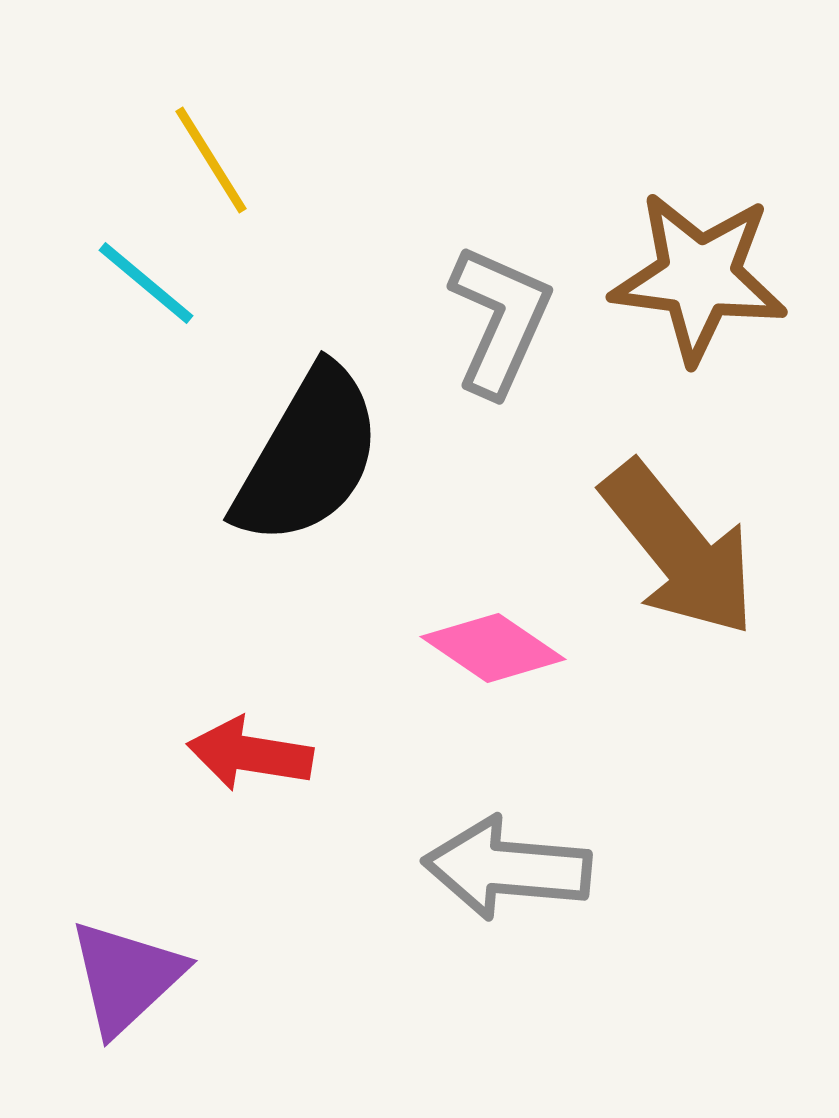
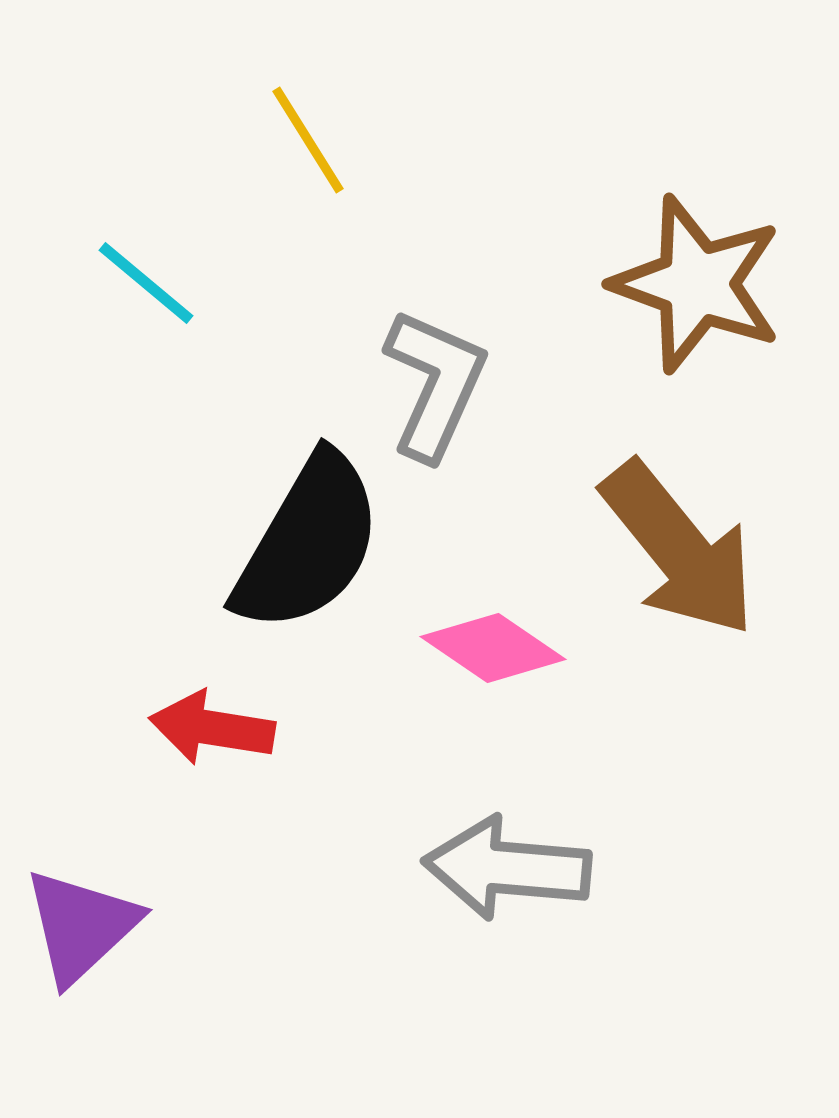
yellow line: moved 97 px right, 20 px up
brown star: moved 2 px left, 7 px down; rotated 13 degrees clockwise
gray L-shape: moved 65 px left, 64 px down
black semicircle: moved 87 px down
red arrow: moved 38 px left, 26 px up
purple triangle: moved 45 px left, 51 px up
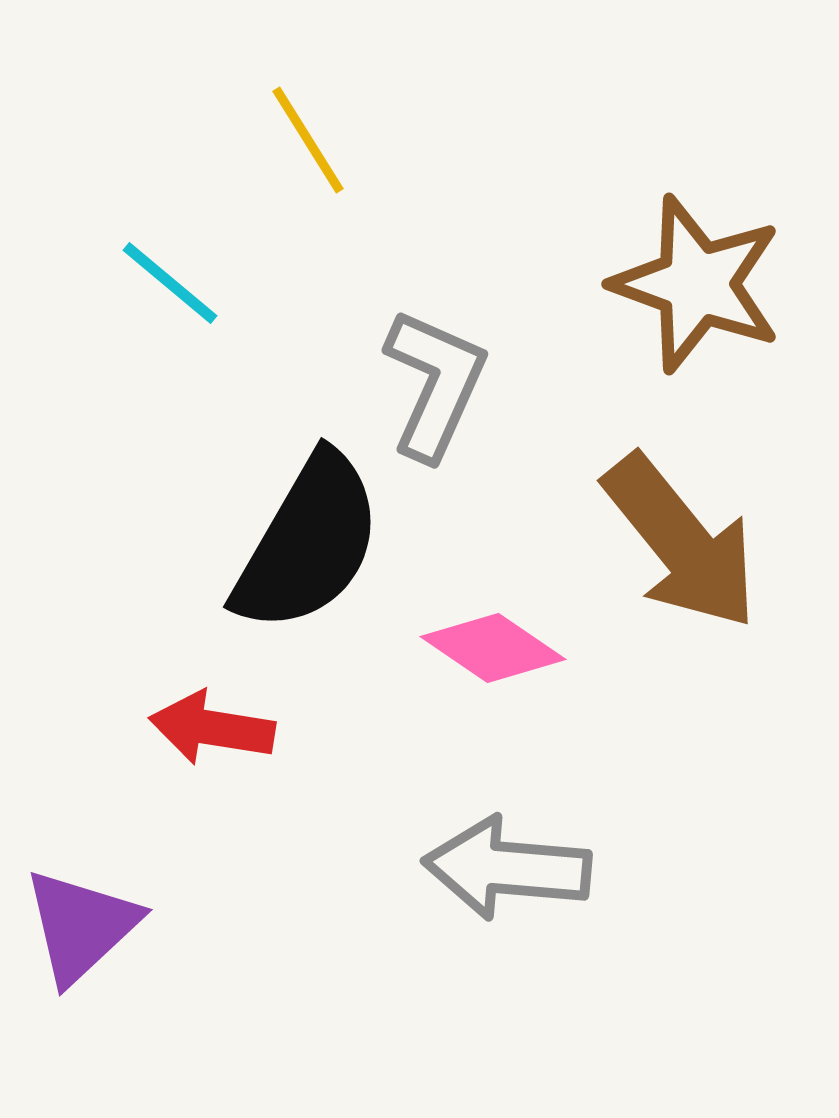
cyan line: moved 24 px right
brown arrow: moved 2 px right, 7 px up
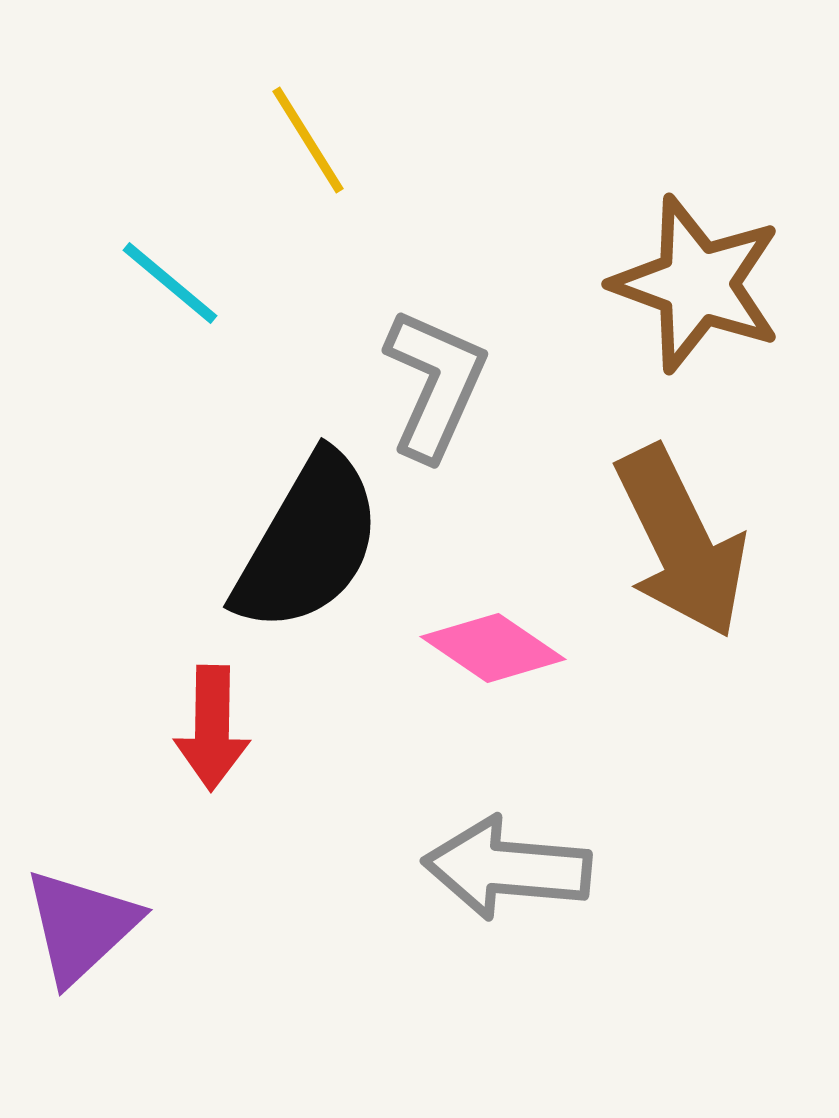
brown arrow: rotated 13 degrees clockwise
red arrow: rotated 98 degrees counterclockwise
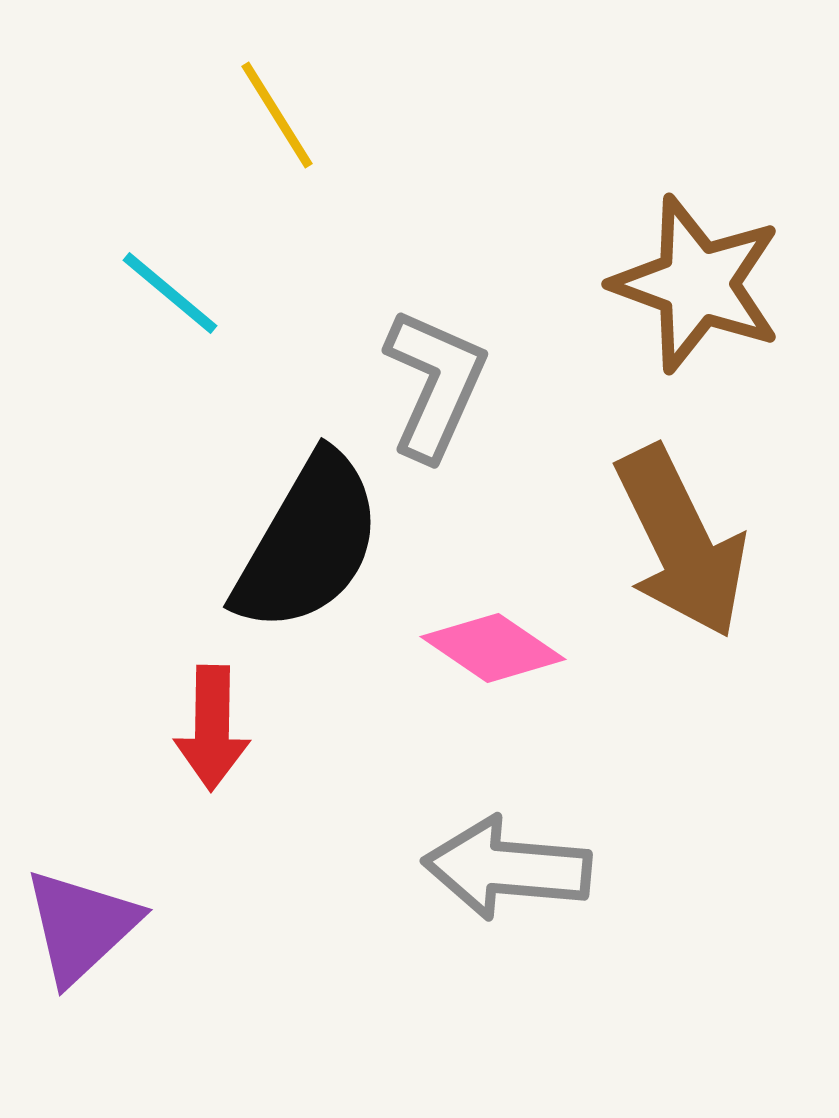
yellow line: moved 31 px left, 25 px up
cyan line: moved 10 px down
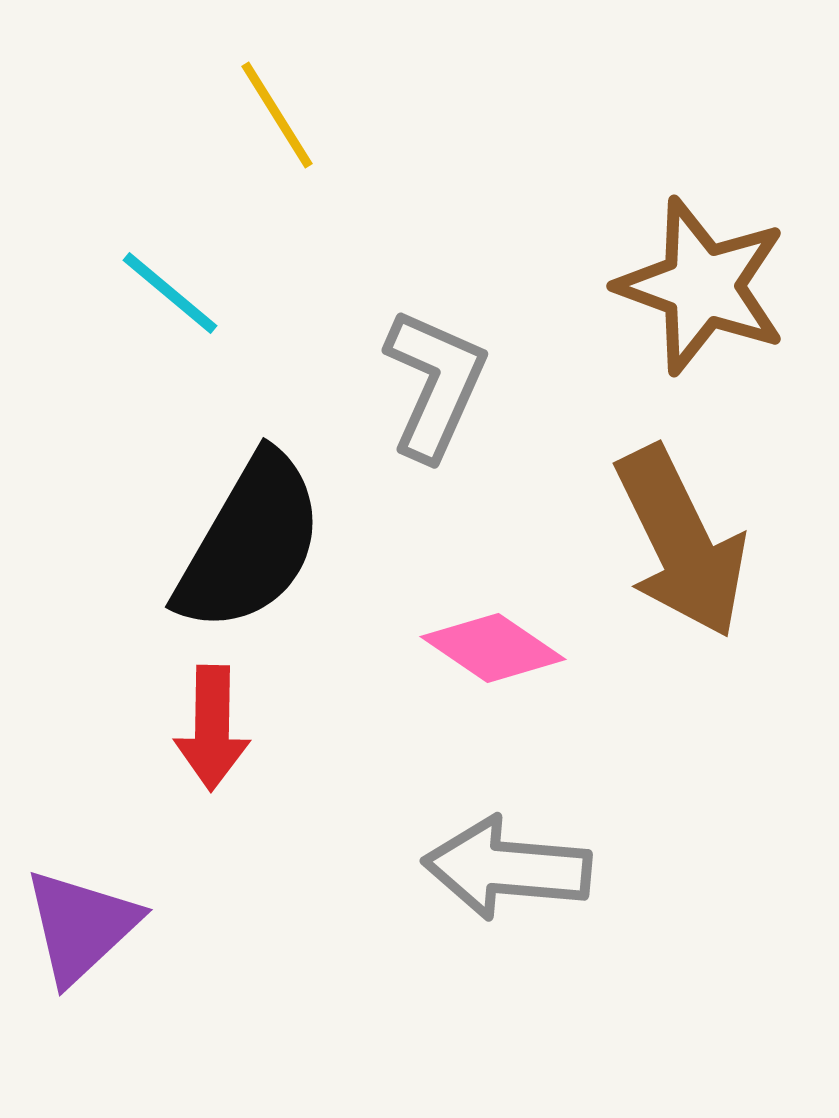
brown star: moved 5 px right, 2 px down
black semicircle: moved 58 px left
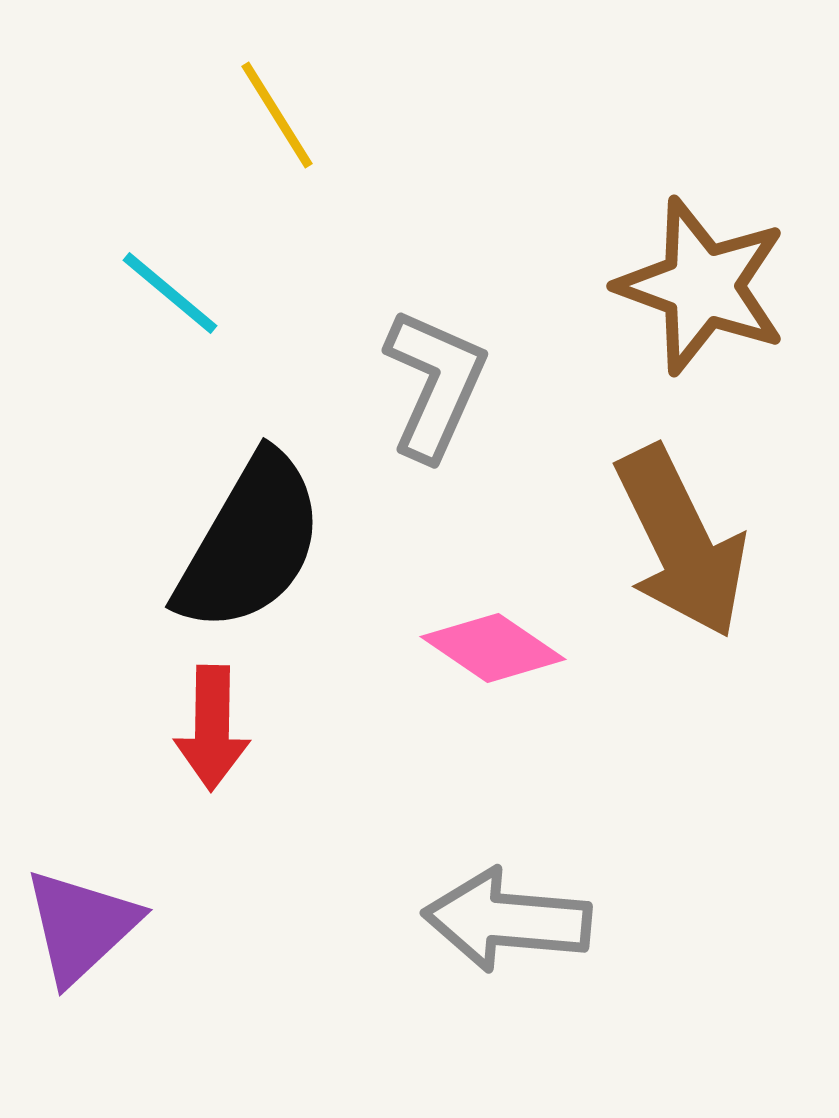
gray arrow: moved 52 px down
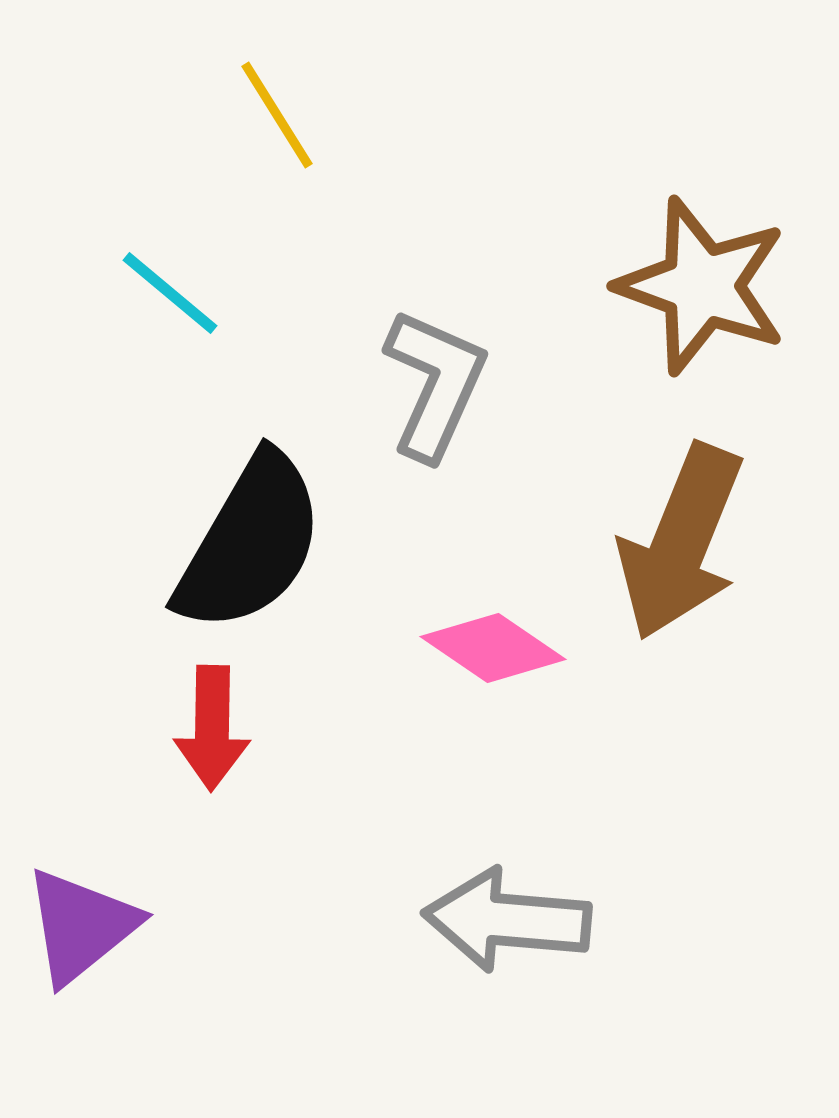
brown arrow: rotated 48 degrees clockwise
purple triangle: rotated 4 degrees clockwise
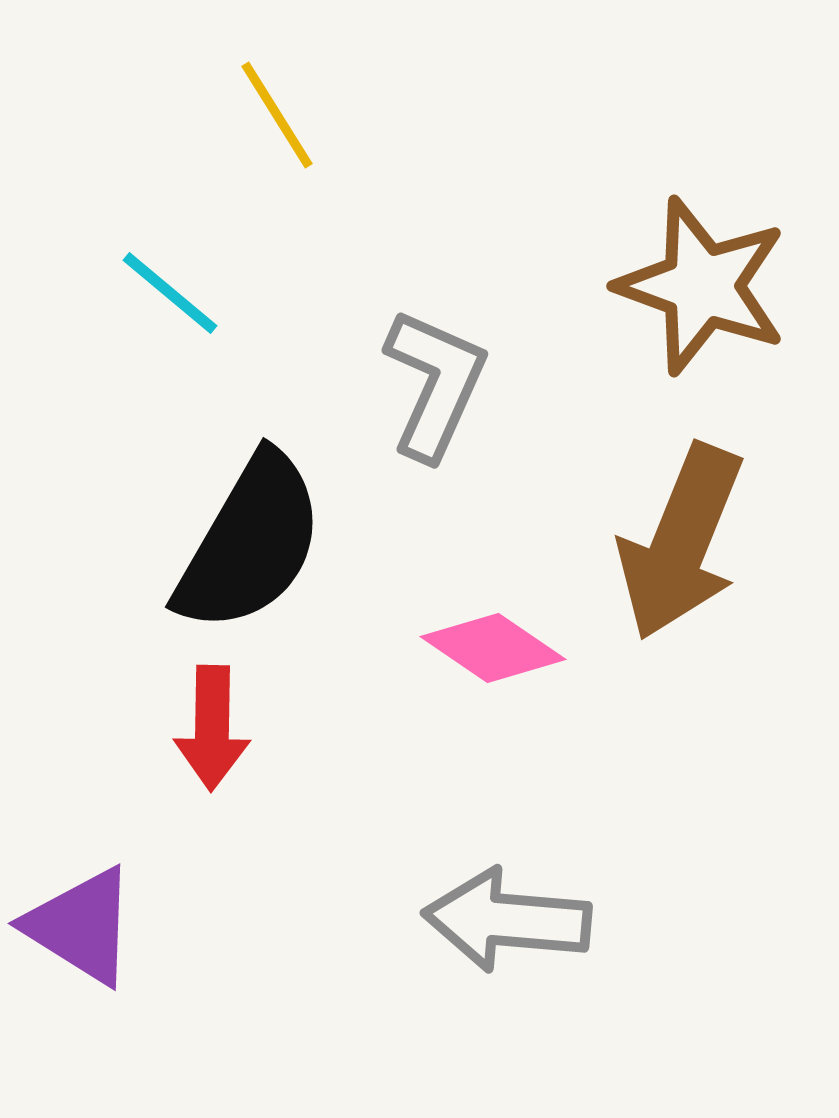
purple triangle: rotated 49 degrees counterclockwise
